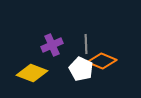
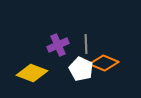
purple cross: moved 6 px right
orange diamond: moved 2 px right, 2 px down
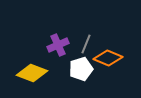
gray line: rotated 24 degrees clockwise
orange diamond: moved 4 px right, 5 px up
white pentagon: rotated 30 degrees clockwise
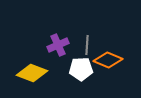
gray line: moved 1 px right, 1 px down; rotated 18 degrees counterclockwise
orange diamond: moved 2 px down
white pentagon: rotated 15 degrees clockwise
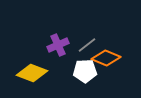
gray line: rotated 48 degrees clockwise
orange diamond: moved 2 px left, 2 px up
white pentagon: moved 4 px right, 2 px down
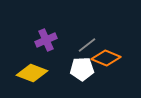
purple cross: moved 12 px left, 5 px up
white pentagon: moved 3 px left, 2 px up
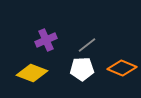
orange diamond: moved 16 px right, 10 px down
